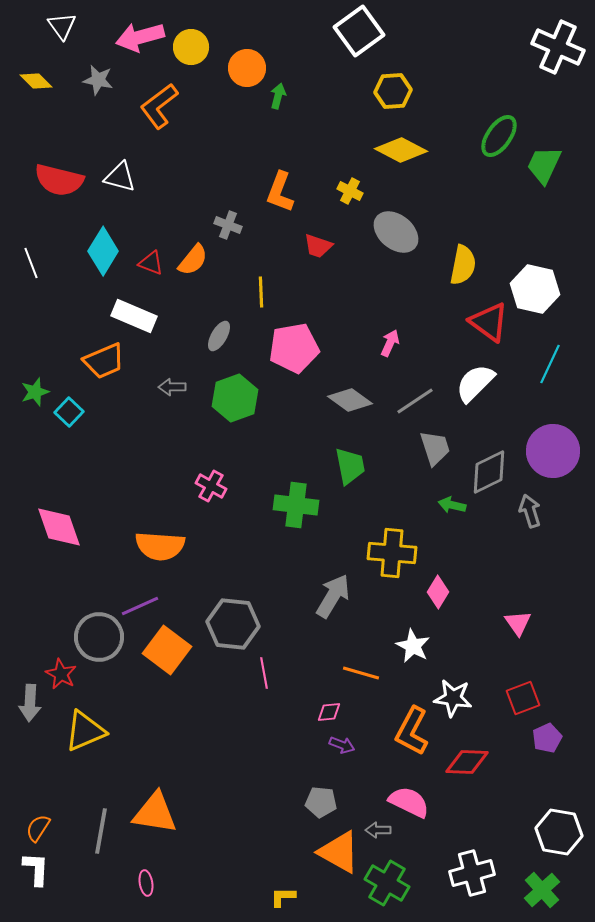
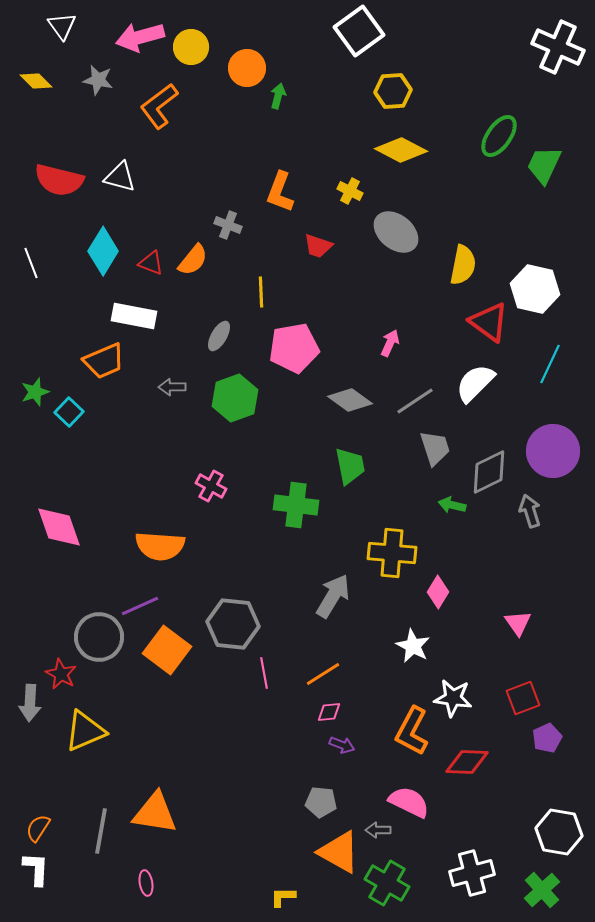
white rectangle at (134, 316): rotated 12 degrees counterclockwise
orange line at (361, 673): moved 38 px left, 1 px down; rotated 48 degrees counterclockwise
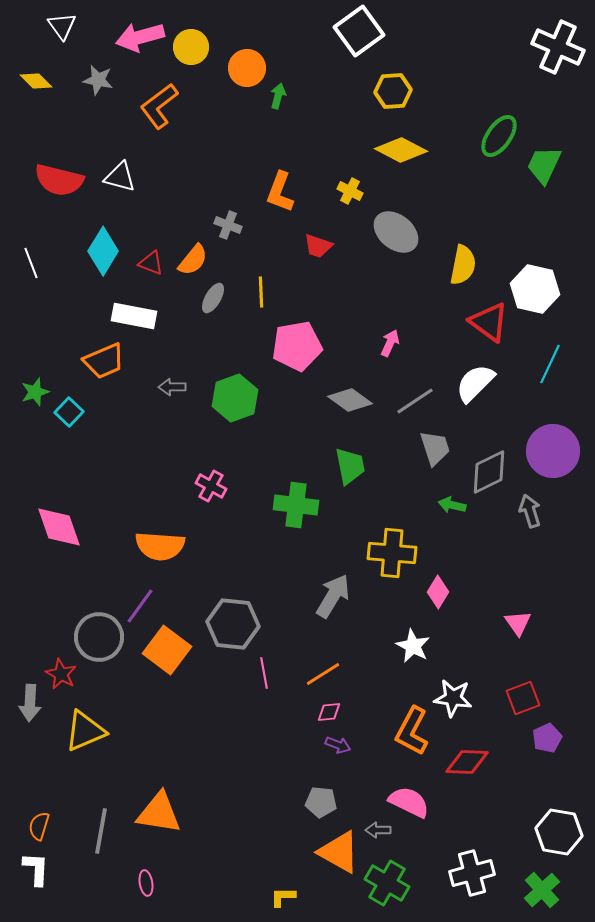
gray ellipse at (219, 336): moved 6 px left, 38 px up
pink pentagon at (294, 348): moved 3 px right, 2 px up
purple line at (140, 606): rotated 30 degrees counterclockwise
purple arrow at (342, 745): moved 4 px left
orange triangle at (155, 813): moved 4 px right
orange semicircle at (38, 828): moved 1 px right, 2 px up; rotated 16 degrees counterclockwise
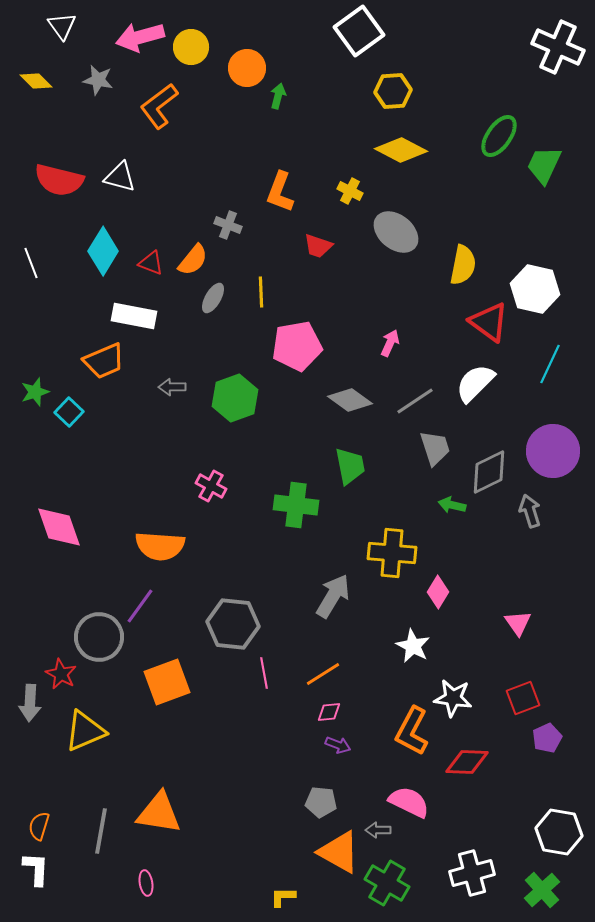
orange square at (167, 650): moved 32 px down; rotated 33 degrees clockwise
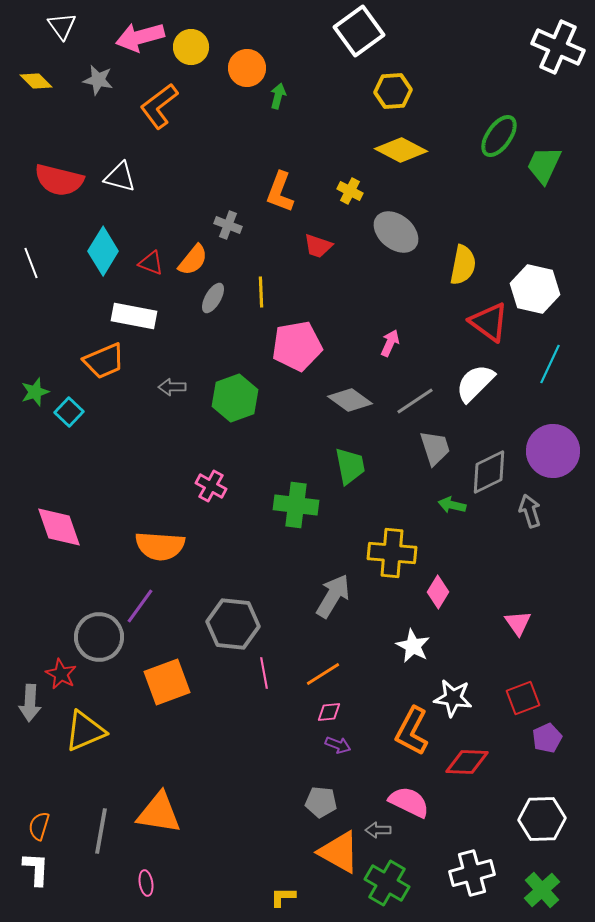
white hexagon at (559, 832): moved 17 px left, 13 px up; rotated 12 degrees counterclockwise
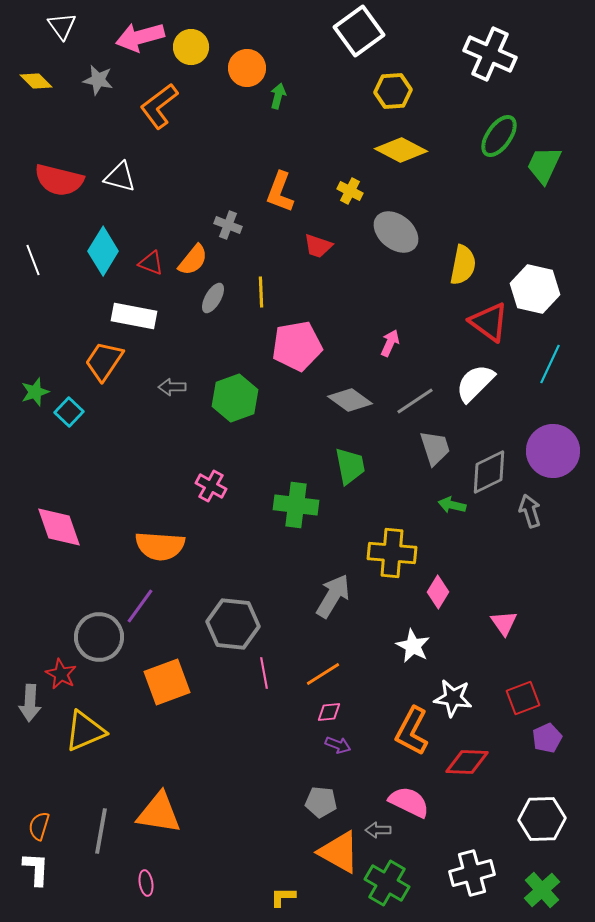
white cross at (558, 47): moved 68 px left, 7 px down
white line at (31, 263): moved 2 px right, 3 px up
orange trapezoid at (104, 361): rotated 147 degrees clockwise
pink triangle at (518, 623): moved 14 px left
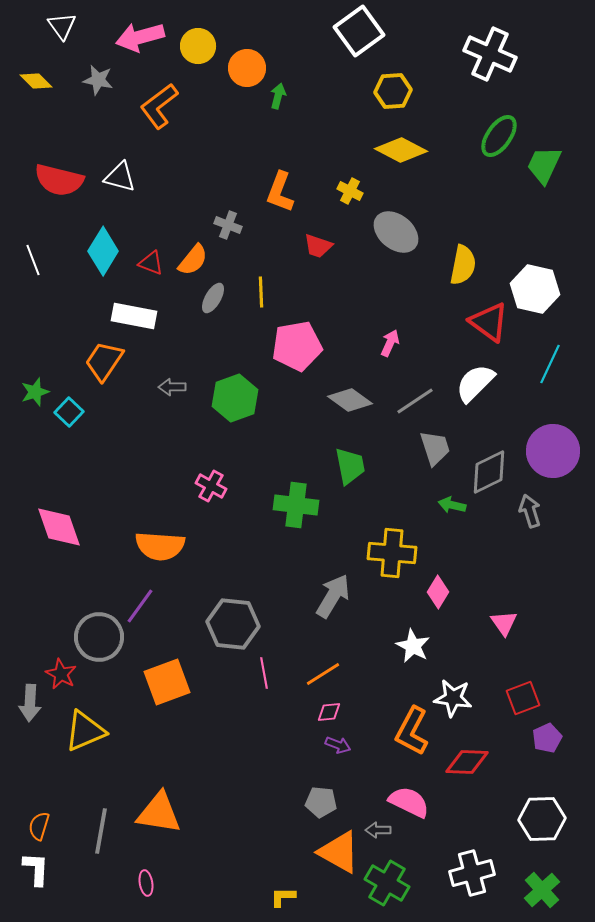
yellow circle at (191, 47): moved 7 px right, 1 px up
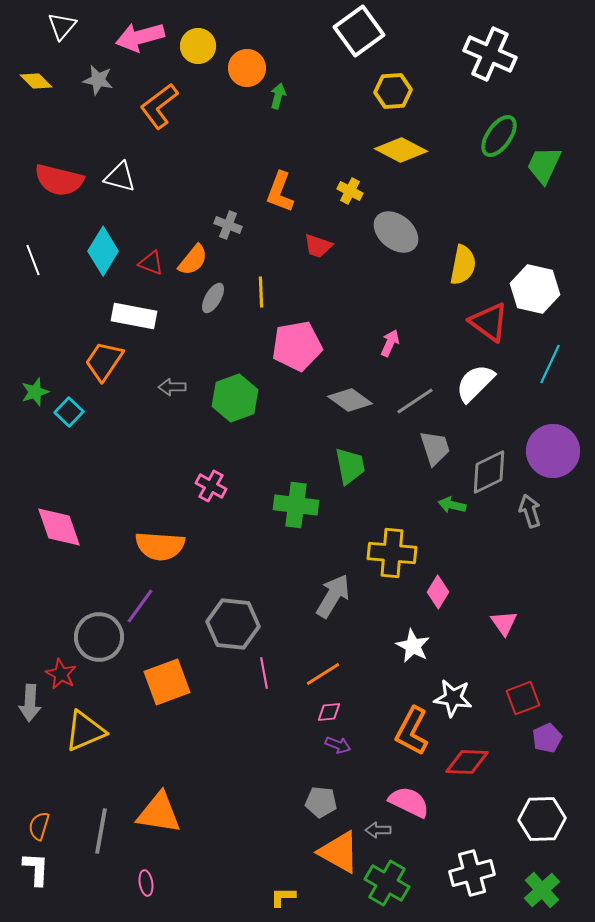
white triangle at (62, 26): rotated 16 degrees clockwise
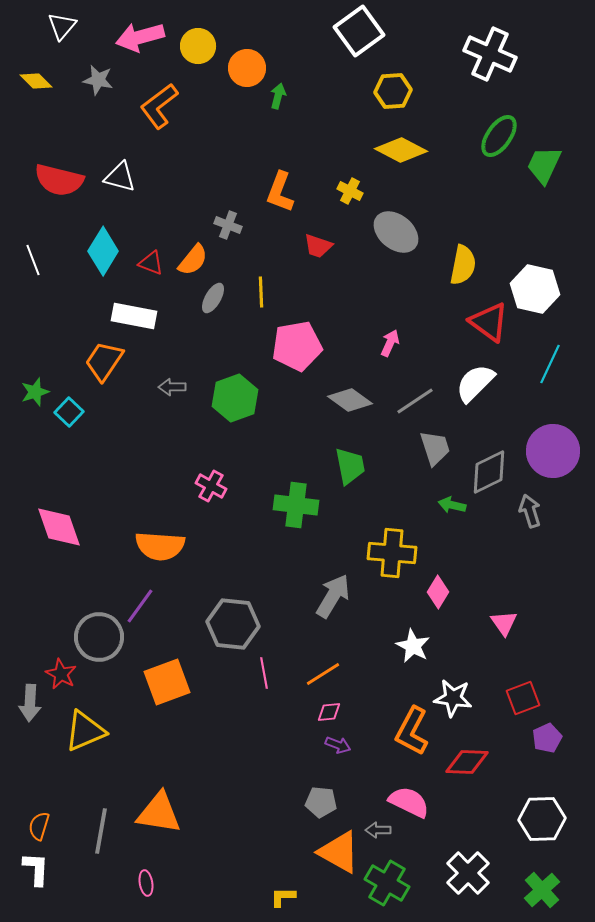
white cross at (472, 873): moved 4 px left; rotated 30 degrees counterclockwise
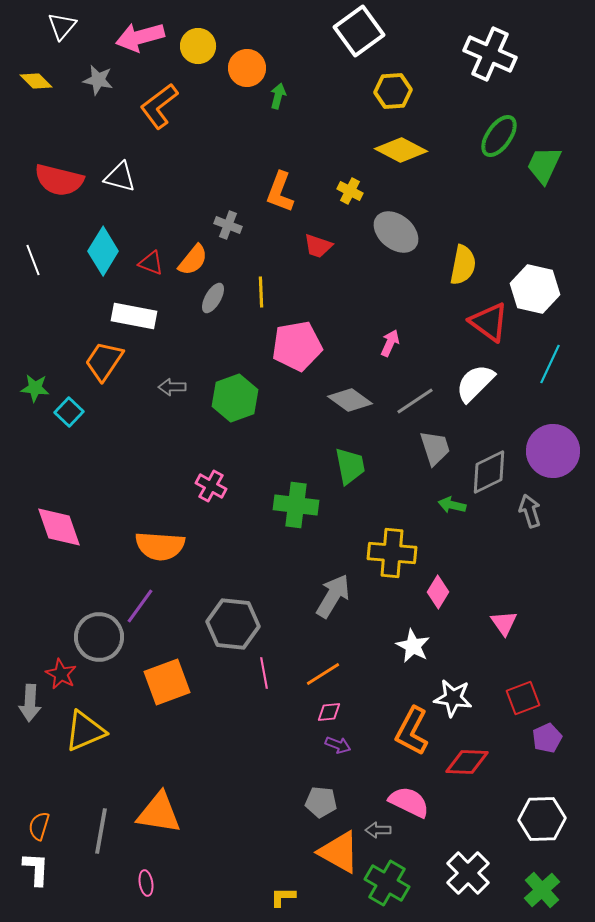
green star at (35, 392): moved 4 px up; rotated 24 degrees clockwise
